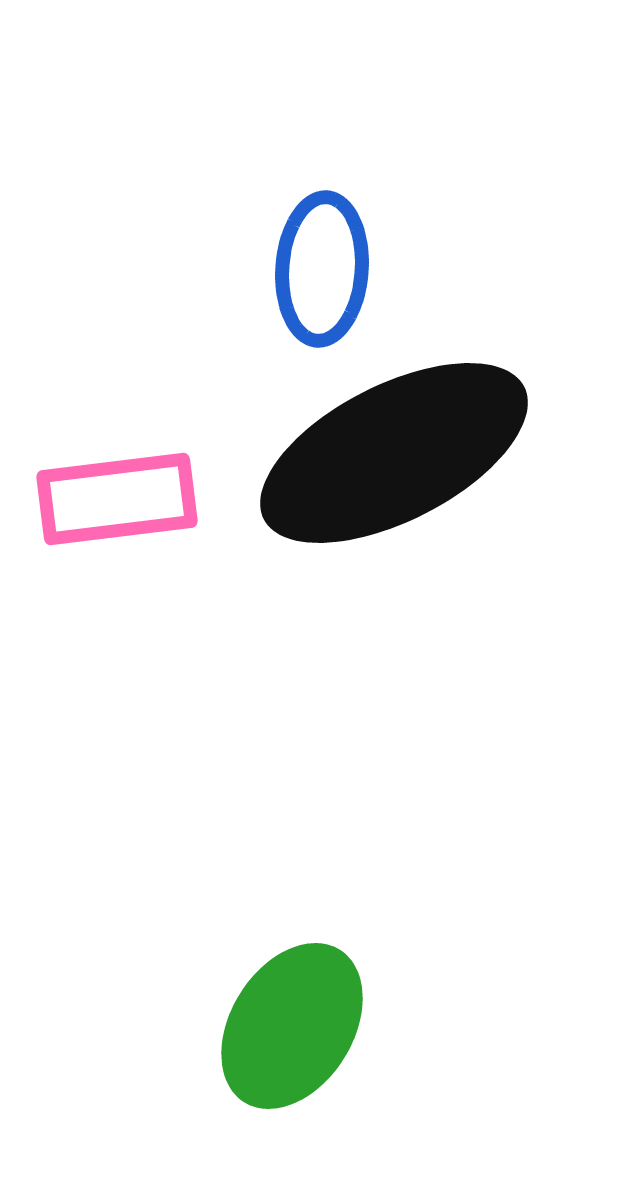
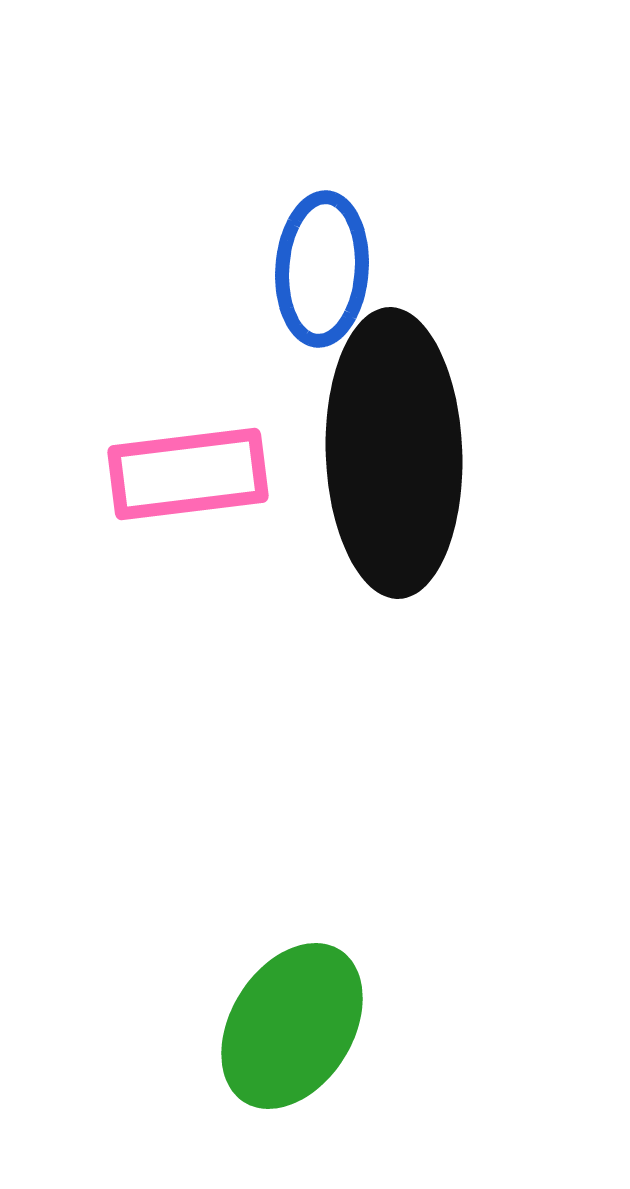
black ellipse: rotated 65 degrees counterclockwise
pink rectangle: moved 71 px right, 25 px up
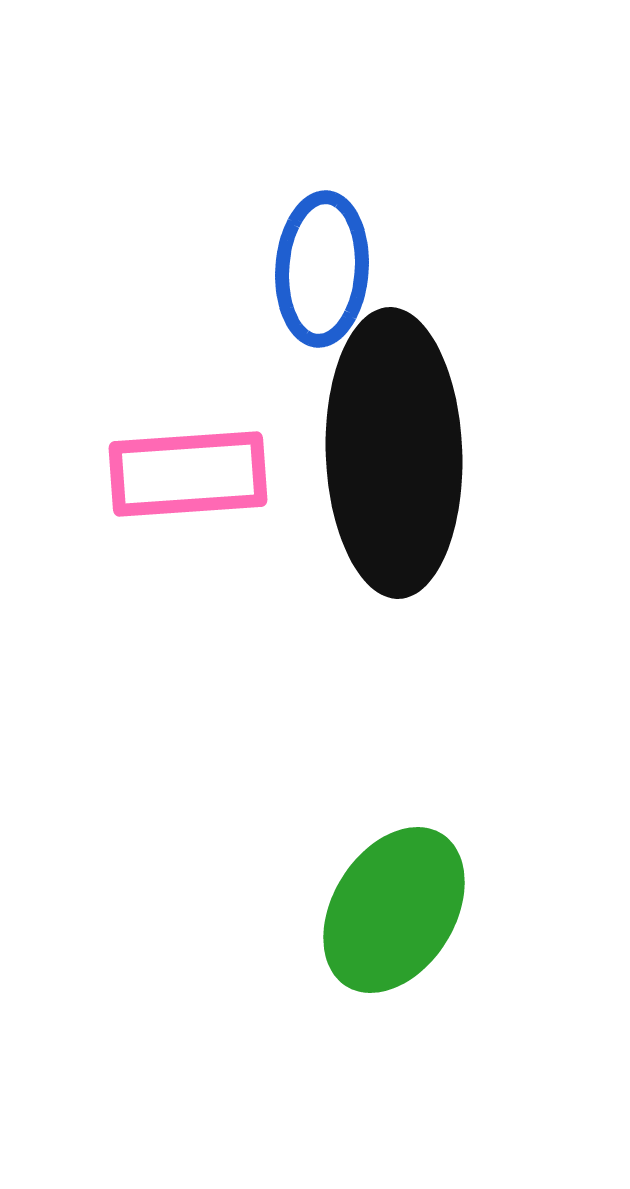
pink rectangle: rotated 3 degrees clockwise
green ellipse: moved 102 px right, 116 px up
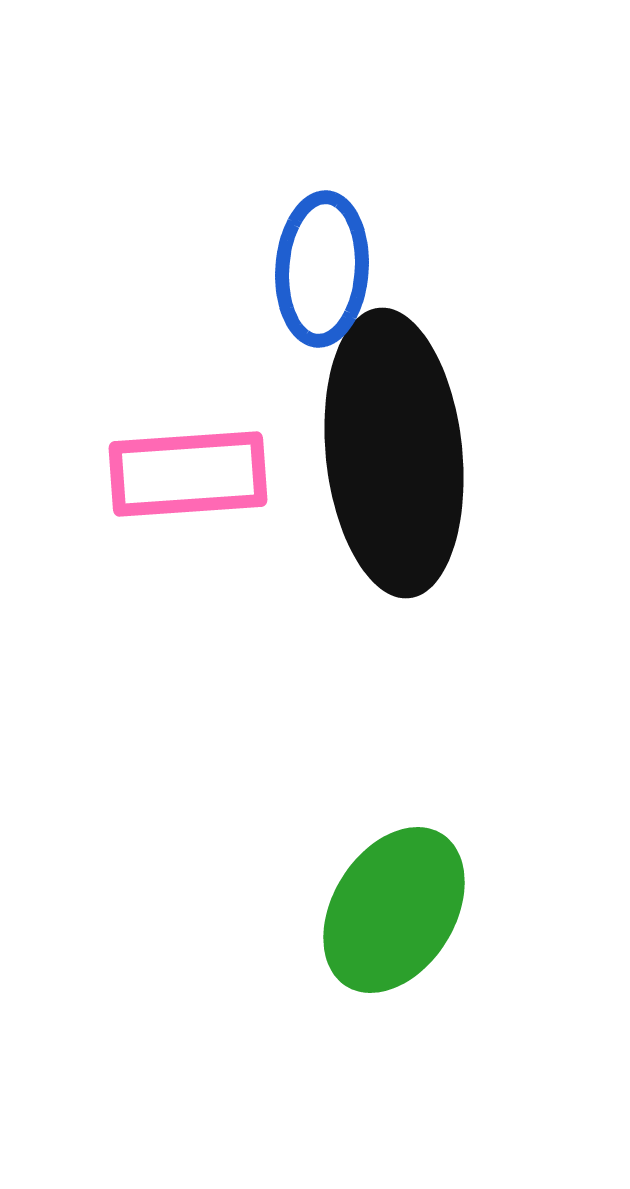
black ellipse: rotated 4 degrees counterclockwise
